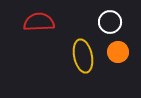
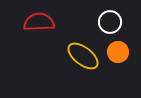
yellow ellipse: rotated 40 degrees counterclockwise
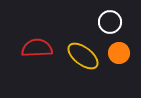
red semicircle: moved 2 px left, 26 px down
orange circle: moved 1 px right, 1 px down
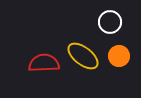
red semicircle: moved 7 px right, 15 px down
orange circle: moved 3 px down
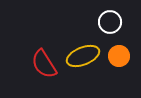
yellow ellipse: rotated 60 degrees counterclockwise
red semicircle: moved 1 px down; rotated 120 degrees counterclockwise
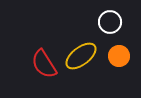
yellow ellipse: moved 2 px left; rotated 16 degrees counterclockwise
